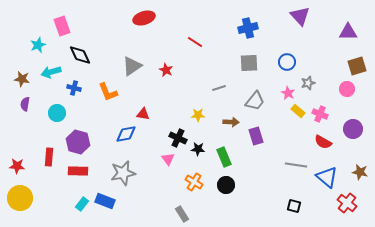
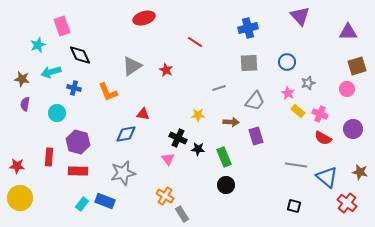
red semicircle at (323, 142): moved 4 px up
orange cross at (194, 182): moved 29 px left, 14 px down
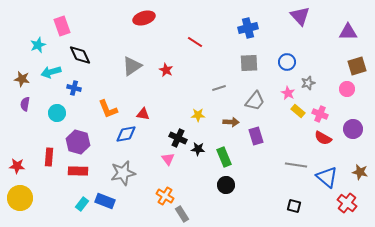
orange L-shape at (108, 92): moved 17 px down
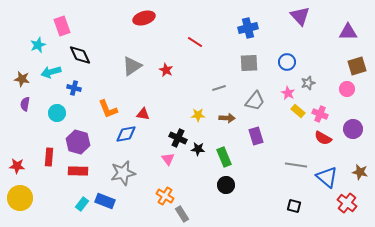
brown arrow at (231, 122): moved 4 px left, 4 px up
